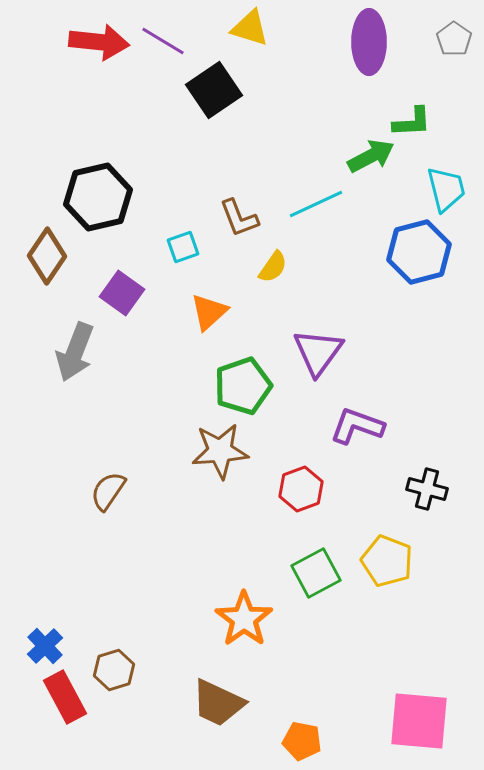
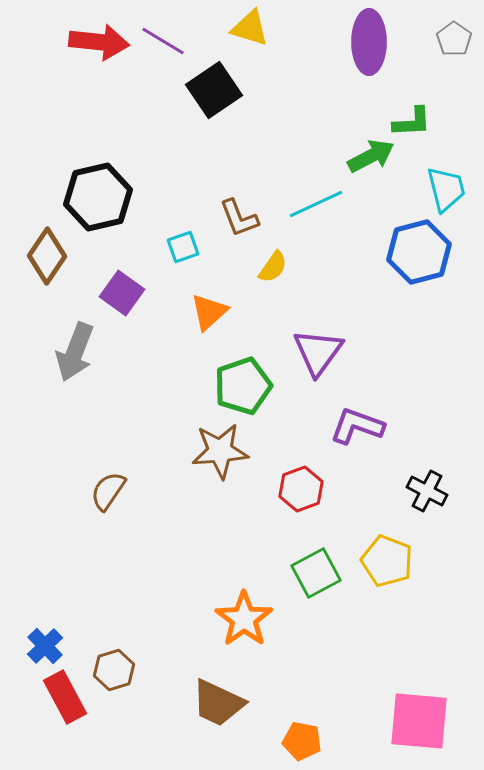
black cross: moved 2 px down; rotated 12 degrees clockwise
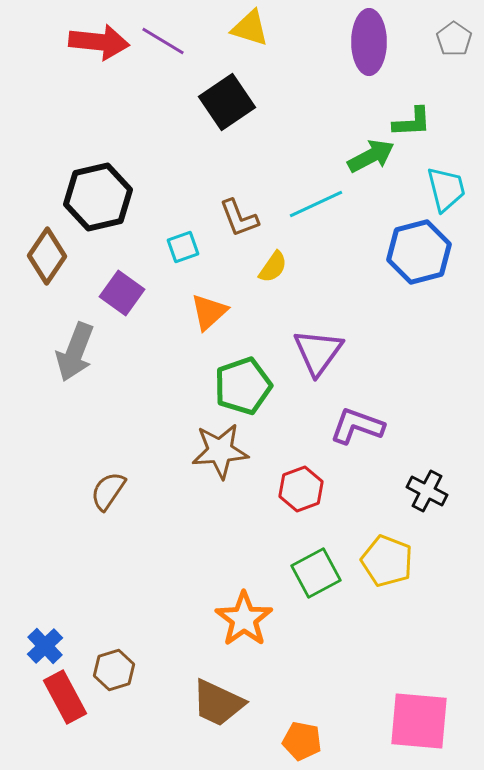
black square: moved 13 px right, 12 px down
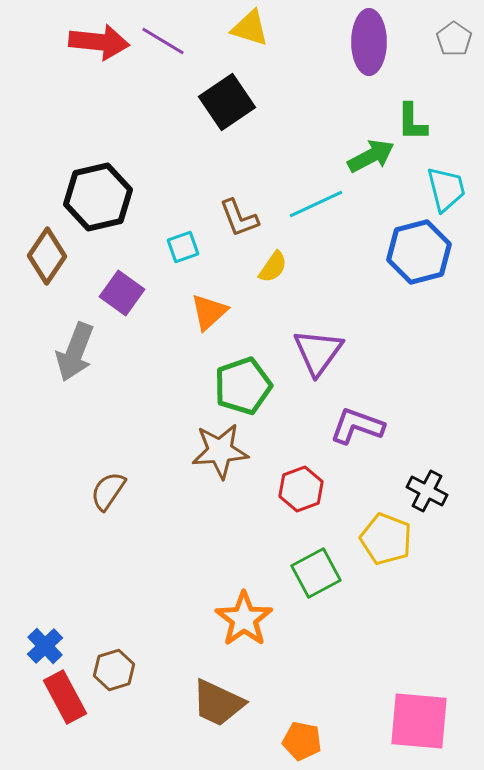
green L-shape: rotated 93 degrees clockwise
yellow pentagon: moved 1 px left, 22 px up
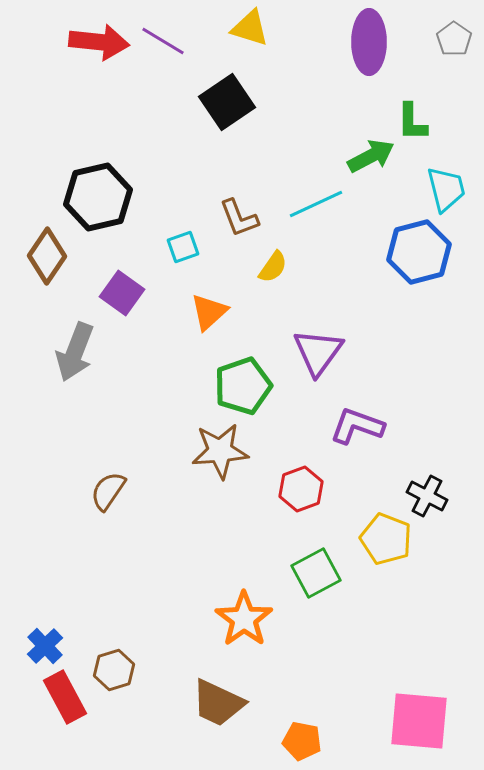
black cross: moved 5 px down
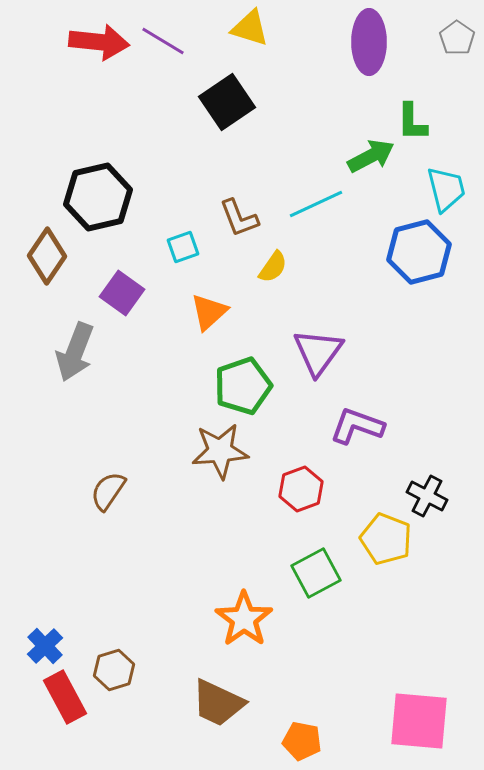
gray pentagon: moved 3 px right, 1 px up
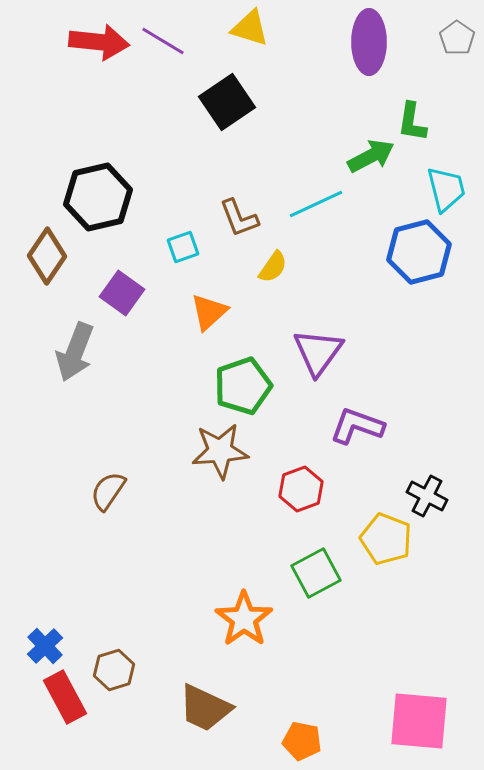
green L-shape: rotated 9 degrees clockwise
brown trapezoid: moved 13 px left, 5 px down
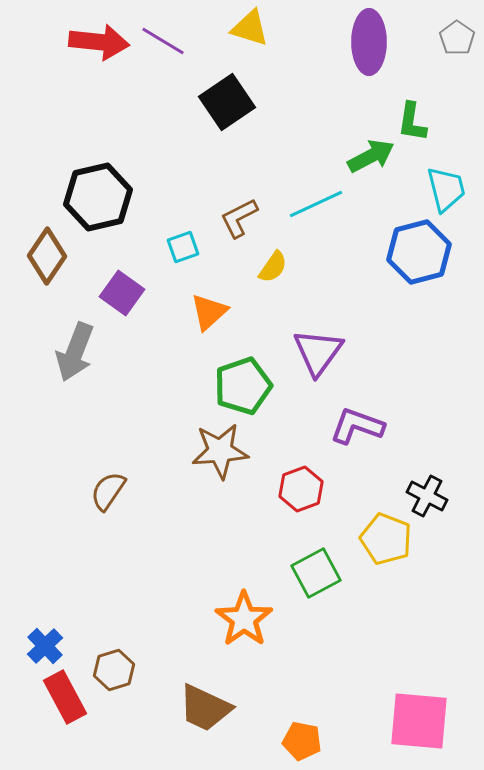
brown L-shape: rotated 84 degrees clockwise
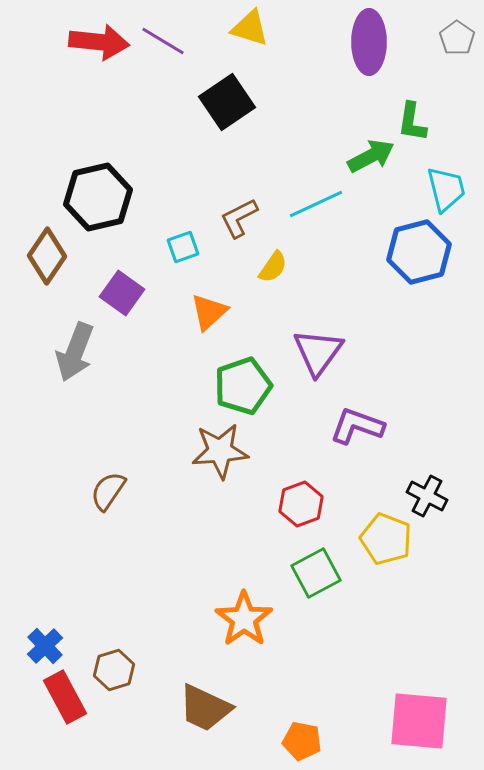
red hexagon: moved 15 px down
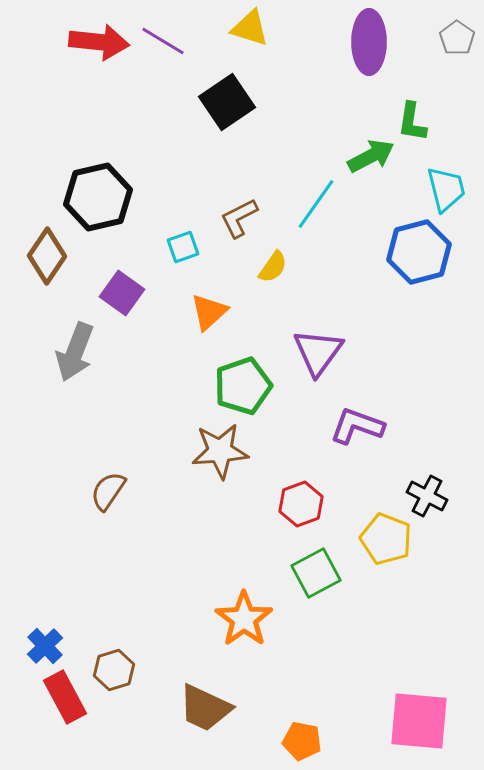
cyan line: rotated 30 degrees counterclockwise
